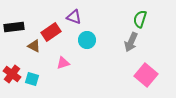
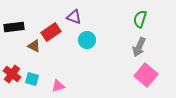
gray arrow: moved 8 px right, 5 px down
pink triangle: moved 5 px left, 23 px down
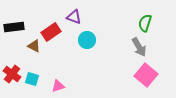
green semicircle: moved 5 px right, 4 px down
gray arrow: rotated 54 degrees counterclockwise
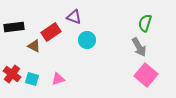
pink triangle: moved 7 px up
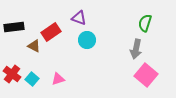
purple triangle: moved 5 px right, 1 px down
gray arrow: moved 3 px left, 2 px down; rotated 42 degrees clockwise
cyan square: rotated 24 degrees clockwise
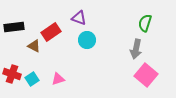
red cross: rotated 18 degrees counterclockwise
cyan square: rotated 16 degrees clockwise
